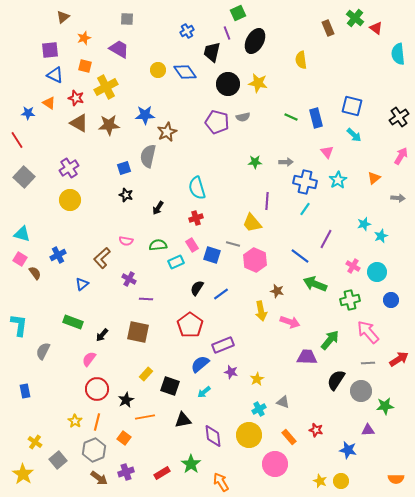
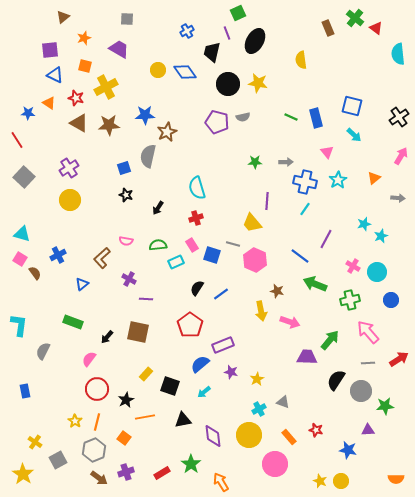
black arrow at (102, 335): moved 5 px right, 2 px down
gray square at (58, 460): rotated 12 degrees clockwise
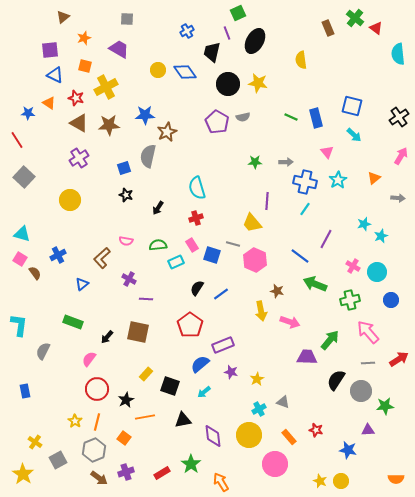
purple pentagon at (217, 122): rotated 15 degrees clockwise
purple cross at (69, 168): moved 10 px right, 10 px up
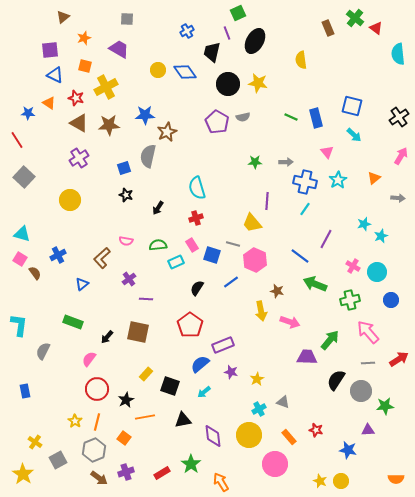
purple cross at (129, 279): rotated 24 degrees clockwise
blue line at (221, 294): moved 10 px right, 12 px up
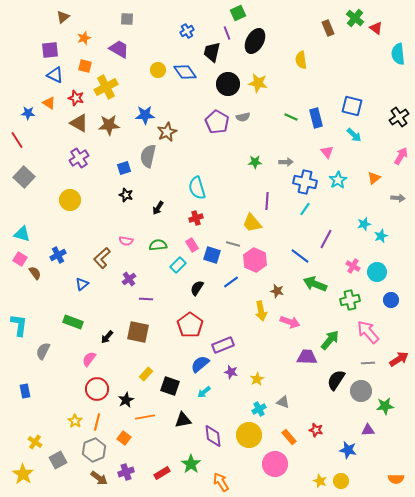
cyan rectangle at (176, 262): moved 2 px right, 3 px down; rotated 21 degrees counterclockwise
